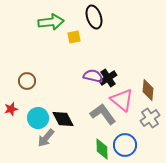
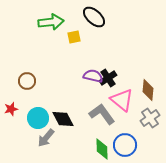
black ellipse: rotated 30 degrees counterclockwise
gray L-shape: moved 1 px left
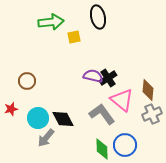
black ellipse: moved 4 px right; rotated 35 degrees clockwise
gray cross: moved 2 px right, 4 px up; rotated 12 degrees clockwise
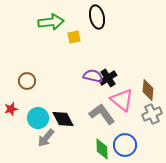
black ellipse: moved 1 px left
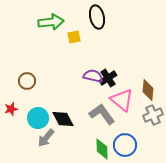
gray cross: moved 1 px right, 1 px down
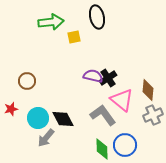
gray L-shape: moved 1 px right, 1 px down
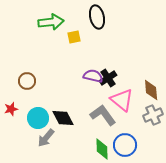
brown diamond: moved 3 px right; rotated 10 degrees counterclockwise
black diamond: moved 1 px up
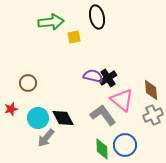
brown circle: moved 1 px right, 2 px down
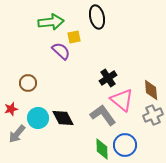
purple semicircle: moved 32 px left, 25 px up; rotated 30 degrees clockwise
gray arrow: moved 29 px left, 4 px up
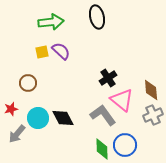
yellow square: moved 32 px left, 15 px down
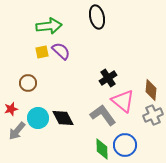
green arrow: moved 2 px left, 4 px down
brown diamond: rotated 10 degrees clockwise
pink triangle: moved 1 px right, 1 px down
gray arrow: moved 3 px up
